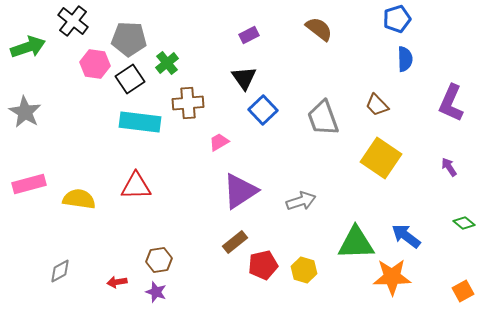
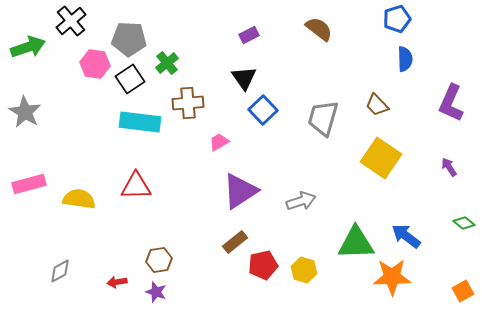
black cross: moved 2 px left; rotated 12 degrees clockwise
gray trapezoid: rotated 36 degrees clockwise
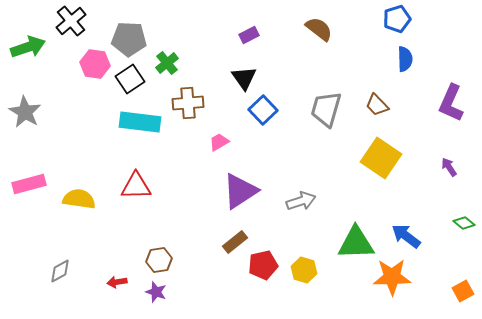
gray trapezoid: moved 3 px right, 9 px up
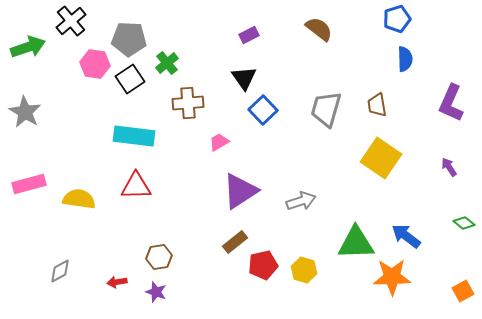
brown trapezoid: rotated 35 degrees clockwise
cyan rectangle: moved 6 px left, 14 px down
brown hexagon: moved 3 px up
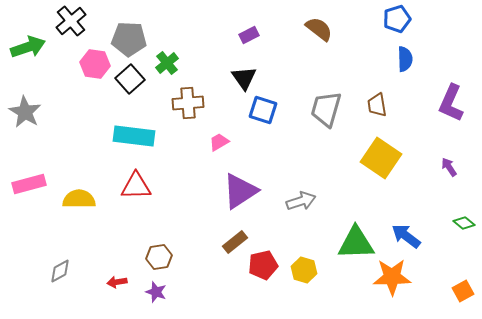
black square: rotated 8 degrees counterclockwise
blue square: rotated 28 degrees counterclockwise
yellow semicircle: rotated 8 degrees counterclockwise
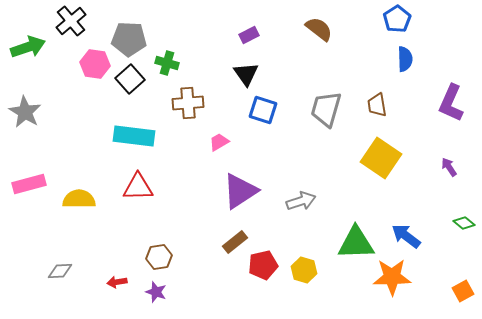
blue pentagon: rotated 16 degrees counterclockwise
green cross: rotated 35 degrees counterclockwise
black triangle: moved 2 px right, 4 px up
red triangle: moved 2 px right, 1 px down
gray diamond: rotated 25 degrees clockwise
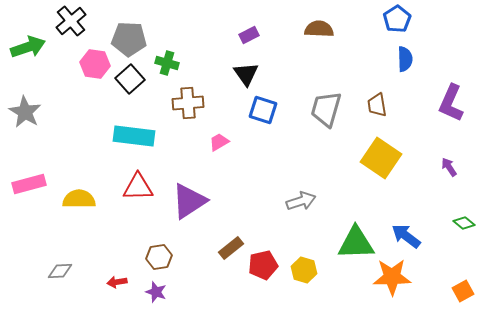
brown semicircle: rotated 36 degrees counterclockwise
purple triangle: moved 51 px left, 10 px down
brown rectangle: moved 4 px left, 6 px down
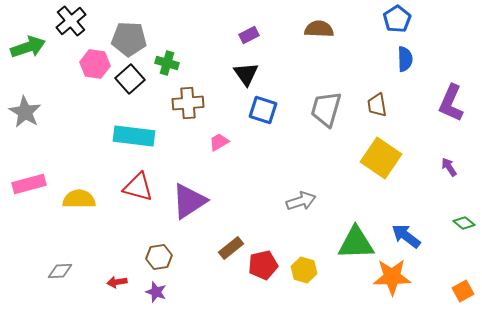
red triangle: rotated 16 degrees clockwise
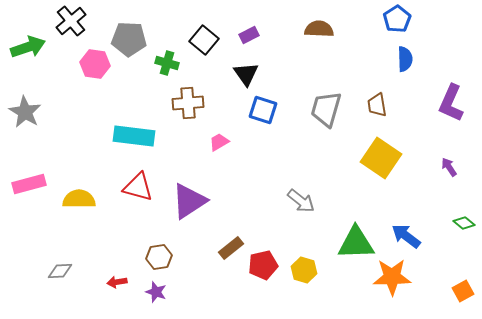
black square: moved 74 px right, 39 px up; rotated 8 degrees counterclockwise
gray arrow: rotated 56 degrees clockwise
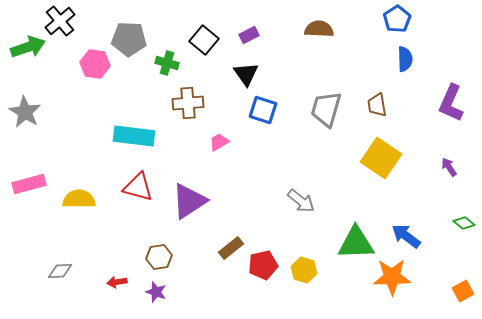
black cross: moved 11 px left
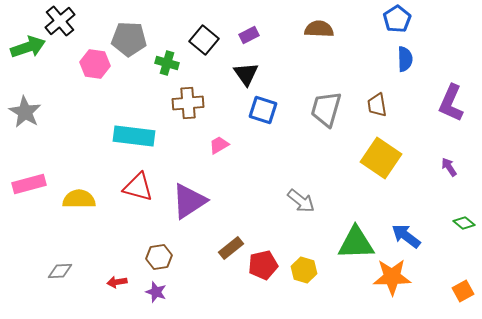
pink trapezoid: moved 3 px down
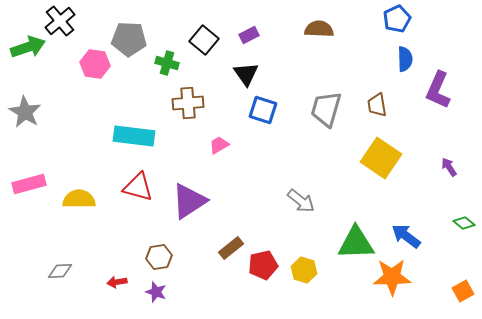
blue pentagon: rotated 8 degrees clockwise
purple L-shape: moved 13 px left, 13 px up
